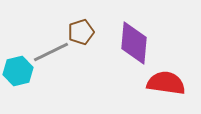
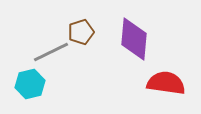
purple diamond: moved 4 px up
cyan hexagon: moved 12 px right, 13 px down
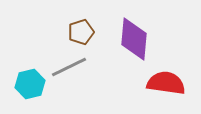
gray line: moved 18 px right, 15 px down
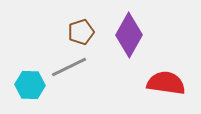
purple diamond: moved 5 px left, 4 px up; rotated 24 degrees clockwise
cyan hexagon: moved 1 px down; rotated 16 degrees clockwise
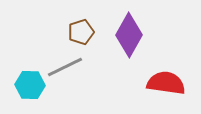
gray line: moved 4 px left
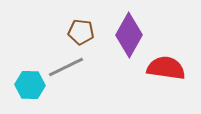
brown pentagon: rotated 25 degrees clockwise
gray line: moved 1 px right
red semicircle: moved 15 px up
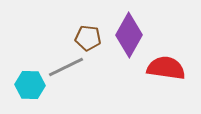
brown pentagon: moved 7 px right, 6 px down
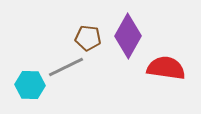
purple diamond: moved 1 px left, 1 px down
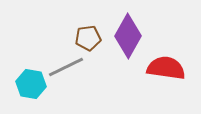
brown pentagon: rotated 15 degrees counterclockwise
cyan hexagon: moved 1 px right, 1 px up; rotated 8 degrees clockwise
